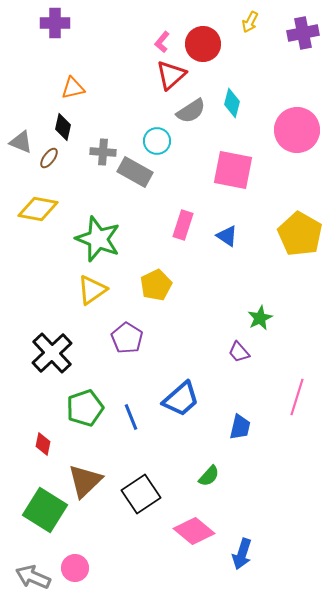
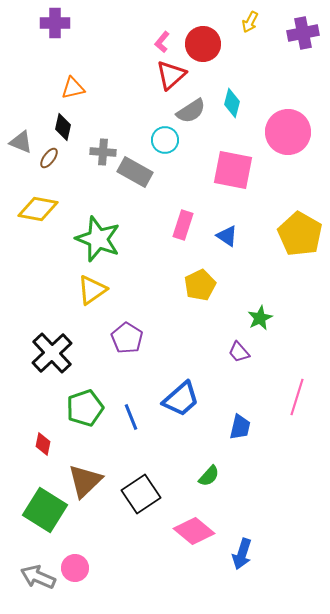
pink circle at (297, 130): moved 9 px left, 2 px down
cyan circle at (157, 141): moved 8 px right, 1 px up
yellow pentagon at (156, 285): moved 44 px right
gray arrow at (33, 577): moved 5 px right
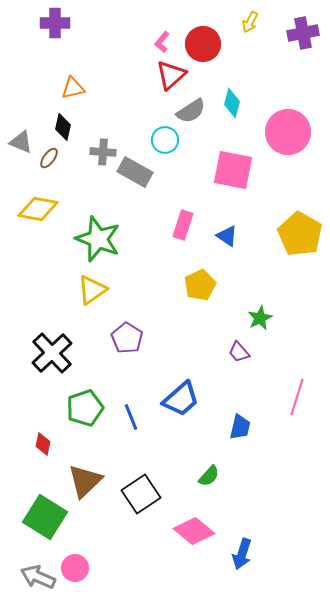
green square at (45, 510): moved 7 px down
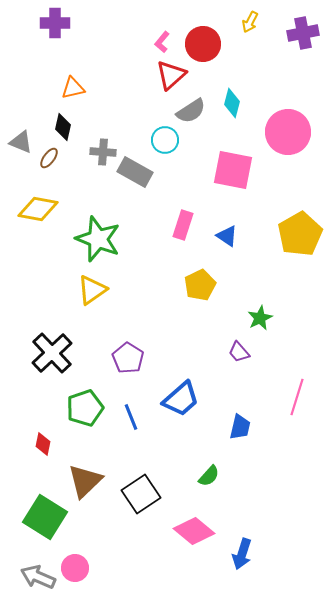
yellow pentagon at (300, 234): rotated 12 degrees clockwise
purple pentagon at (127, 338): moved 1 px right, 20 px down
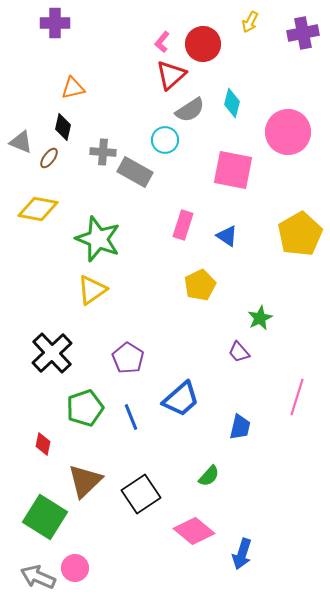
gray semicircle at (191, 111): moved 1 px left, 1 px up
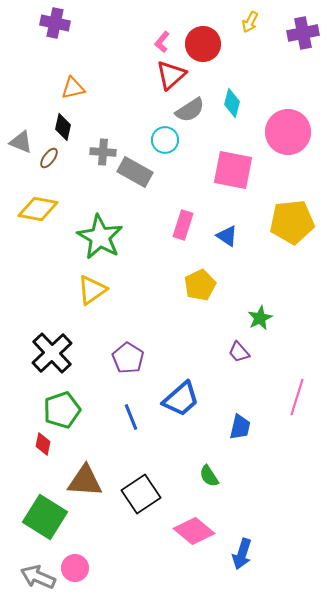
purple cross at (55, 23): rotated 12 degrees clockwise
yellow pentagon at (300, 234): moved 8 px left, 12 px up; rotated 24 degrees clockwise
green star at (98, 239): moved 2 px right, 2 px up; rotated 9 degrees clockwise
green pentagon at (85, 408): moved 23 px left, 2 px down
green semicircle at (209, 476): rotated 105 degrees clockwise
brown triangle at (85, 481): rotated 48 degrees clockwise
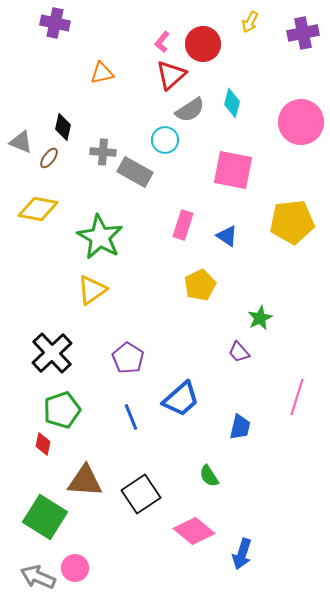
orange triangle at (73, 88): moved 29 px right, 15 px up
pink circle at (288, 132): moved 13 px right, 10 px up
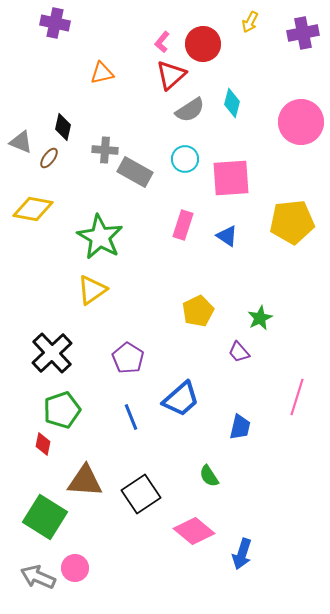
cyan circle at (165, 140): moved 20 px right, 19 px down
gray cross at (103, 152): moved 2 px right, 2 px up
pink square at (233, 170): moved 2 px left, 8 px down; rotated 15 degrees counterclockwise
yellow diamond at (38, 209): moved 5 px left
yellow pentagon at (200, 285): moved 2 px left, 26 px down
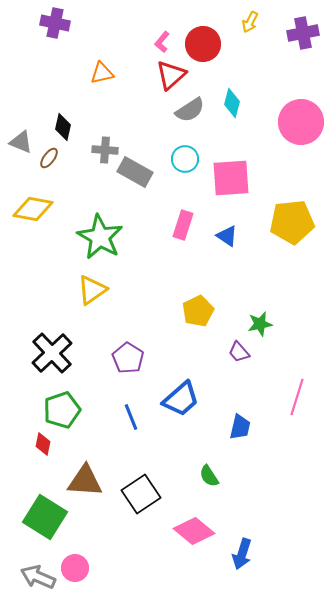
green star at (260, 318): moved 6 px down; rotated 15 degrees clockwise
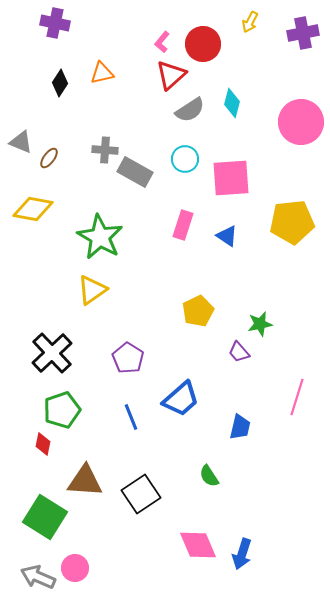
black diamond at (63, 127): moved 3 px left, 44 px up; rotated 20 degrees clockwise
pink diamond at (194, 531): moved 4 px right, 14 px down; rotated 27 degrees clockwise
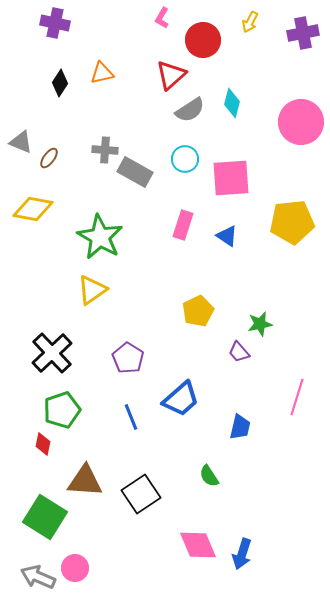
pink L-shape at (162, 42): moved 24 px up; rotated 10 degrees counterclockwise
red circle at (203, 44): moved 4 px up
